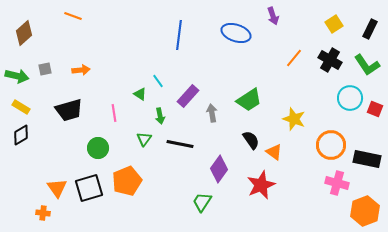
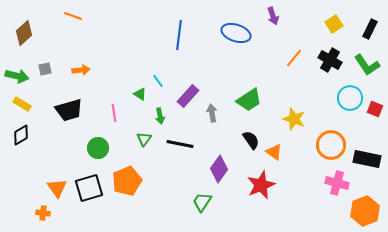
yellow rectangle at (21, 107): moved 1 px right, 3 px up
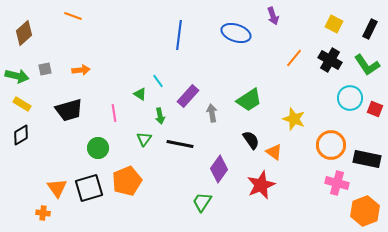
yellow square at (334, 24): rotated 30 degrees counterclockwise
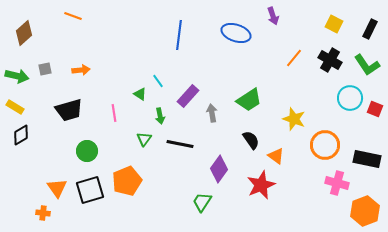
yellow rectangle at (22, 104): moved 7 px left, 3 px down
orange circle at (331, 145): moved 6 px left
green circle at (98, 148): moved 11 px left, 3 px down
orange triangle at (274, 152): moved 2 px right, 4 px down
black square at (89, 188): moved 1 px right, 2 px down
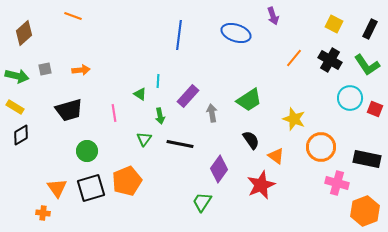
cyan line at (158, 81): rotated 40 degrees clockwise
orange circle at (325, 145): moved 4 px left, 2 px down
black square at (90, 190): moved 1 px right, 2 px up
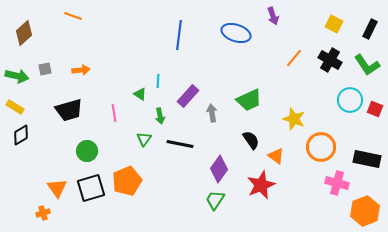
cyan circle at (350, 98): moved 2 px down
green trapezoid at (249, 100): rotated 8 degrees clockwise
green trapezoid at (202, 202): moved 13 px right, 2 px up
orange cross at (43, 213): rotated 24 degrees counterclockwise
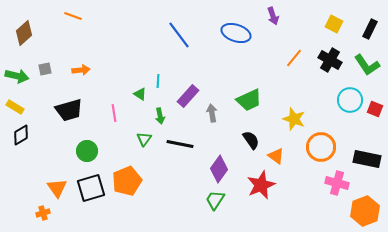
blue line at (179, 35): rotated 44 degrees counterclockwise
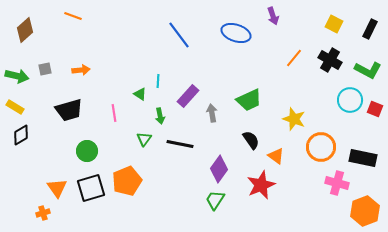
brown diamond at (24, 33): moved 1 px right, 3 px up
green L-shape at (367, 65): moved 1 px right, 5 px down; rotated 28 degrees counterclockwise
black rectangle at (367, 159): moved 4 px left, 1 px up
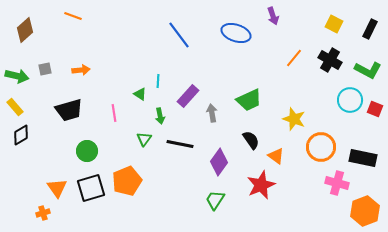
yellow rectangle at (15, 107): rotated 18 degrees clockwise
purple diamond at (219, 169): moved 7 px up
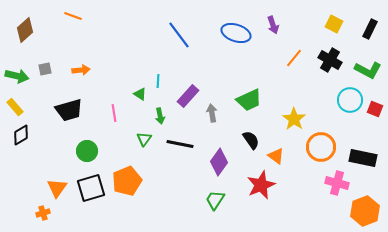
purple arrow at (273, 16): moved 9 px down
yellow star at (294, 119): rotated 15 degrees clockwise
orange triangle at (57, 188): rotated 10 degrees clockwise
